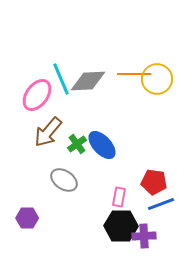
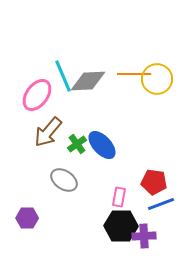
cyan line: moved 2 px right, 3 px up
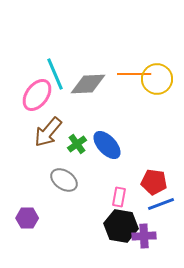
cyan line: moved 8 px left, 2 px up
gray diamond: moved 3 px down
blue ellipse: moved 5 px right
black hexagon: rotated 8 degrees clockwise
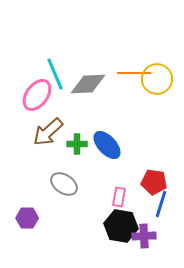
orange line: moved 1 px up
brown arrow: rotated 8 degrees clockwise
green cross: rotated 36 degrees clockwise
gray ellipse: moved 4 px down
blue line: rotated 52 degrees counterclockwise
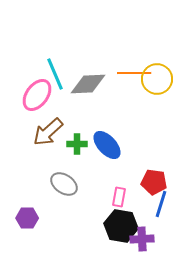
purple cross: moved 2 px left, 3 px down
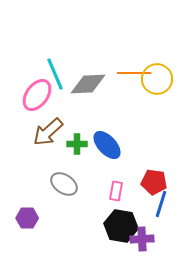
pink rectangle: moved 3 px left, 6 px up
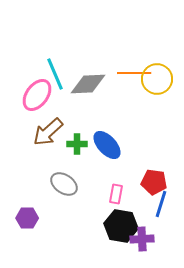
pink rectangle: moved 3 px down
